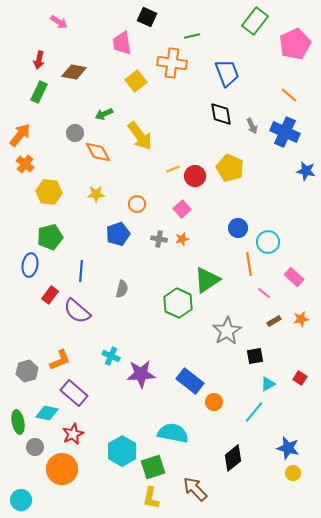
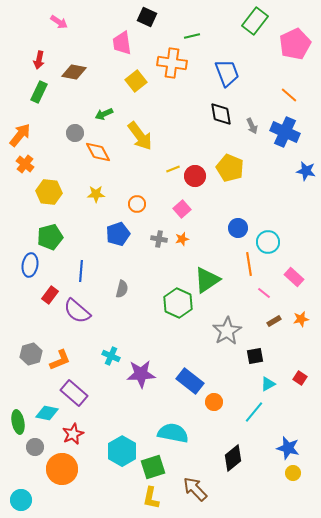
gray hexagon at (27, 371): moved 4 px right, 17 px up
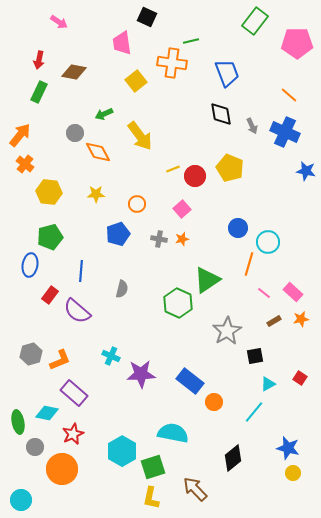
green line at (192, 36): moved 1 px left, 5 px down
pink pentagon at (295, 44): moved 2 px right, 1 px up; rotated 24 degrees clockwise
orange line at (249, 264): rotated 25 degrees clockwise
pink rectangle at (294, 277): moved 1 px left, 15 px down
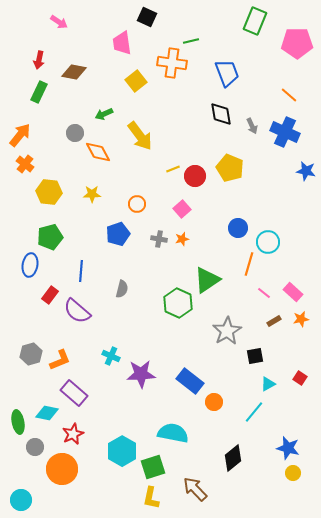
green rectangle at (255, 21): rotated 16 degrees counterclockwise
yellow star at (96, 194): moved 4 px left
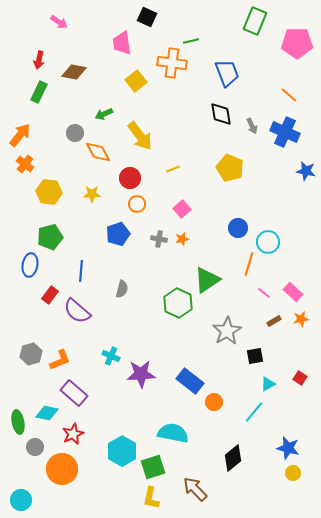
red circle at (195, 176): moved 65 px left, 2 px down
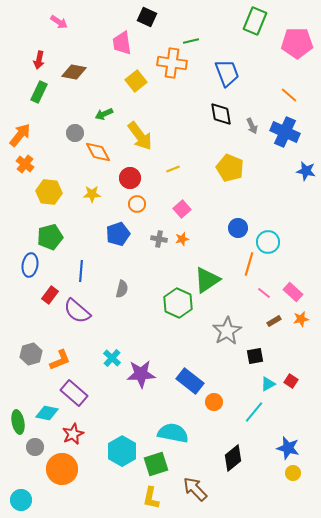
cyan cross at (111, 356): moved 1 px right, 2 px down; rotated 18 degrees clockwise
red square at (300, 378): moved 9 px left, 3 px down
green square at (153, 467): moved 3 px right, 3 px up
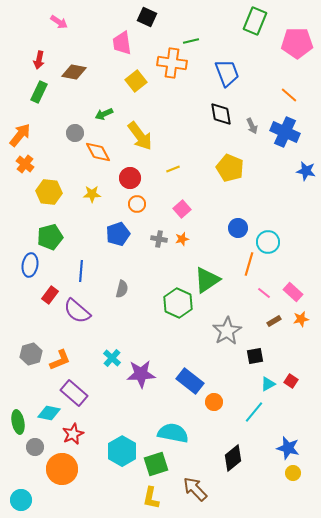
cyan diamond at (47, 413): moved 2 px right
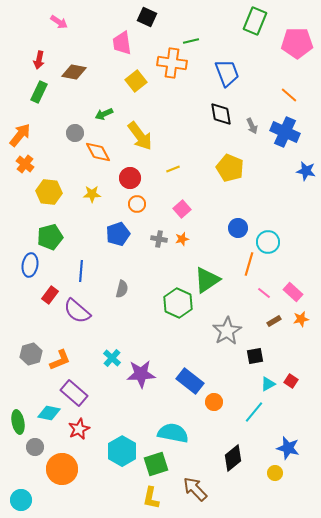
red star at (73, 434): moved 6 px right, 5 px up
yellow circle at (293, 473): moved 18 px left
